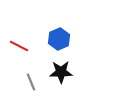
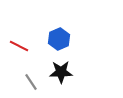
gray line: rotated 12 degrees counterclockwise
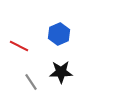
blue hexagon: moved 5 px up
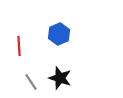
red line: rotated 60 degrees clockwise
black star: moved 1 px left, 6 px down; rotated 20 degrees clockwise
